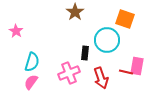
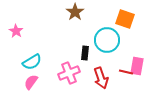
cyan semicircle: rotated 42 degrees clockwise
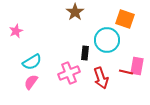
pink star: rotated 16 degrees clockwise
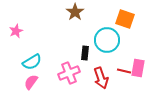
pink rectangle: moved 1 px right, 2 px down
red line: moved 2 px left, 1 px up
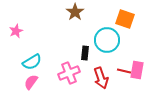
pink rectangle: moved 1 px left, 2 px down
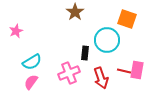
orange square: moved 2 px right
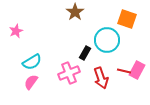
black rectangle: rotated 24 degrees clockwise
pink rectangle: rotated 18 degrees clockwise
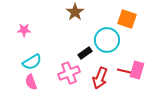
pink star: moved 8 px right, 1 px up; rotated 24 degrees clockwise
black rectangle: rotated 24 degrees clockwise
pink rectangle: rotated 12 degrees counterclockwise
red arrow: moved 1 px left; rotated 40 degrees clockwise
pink semicircle: rotated 56 degrees counterclockwise
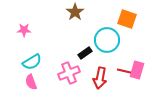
red arrow: rotated 10 degrees counterclockwise
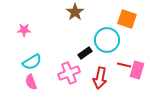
red line: moved 6 px up
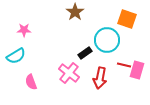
cyan semicircle: moved 16 px left, 6 px up
pink cross: rotated 30 degrees counterclockwise
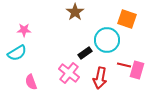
cyan semicircle: moved 1 px right, 3 px up
